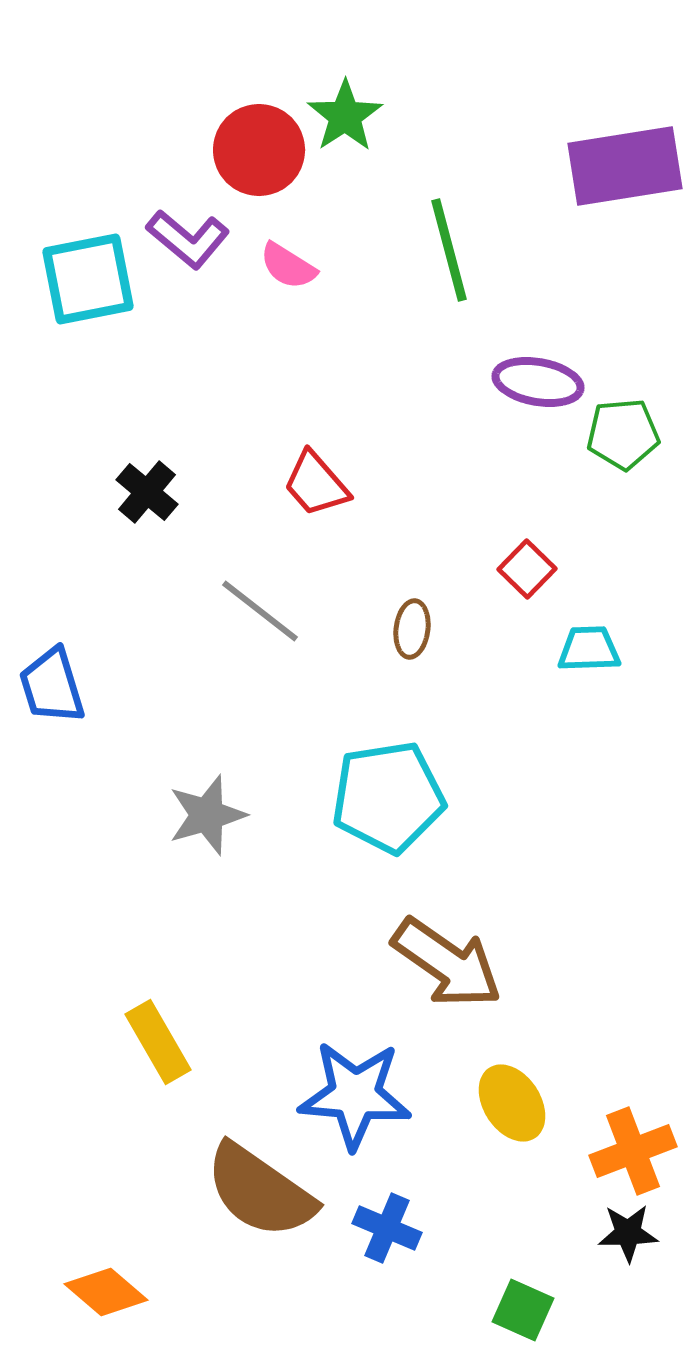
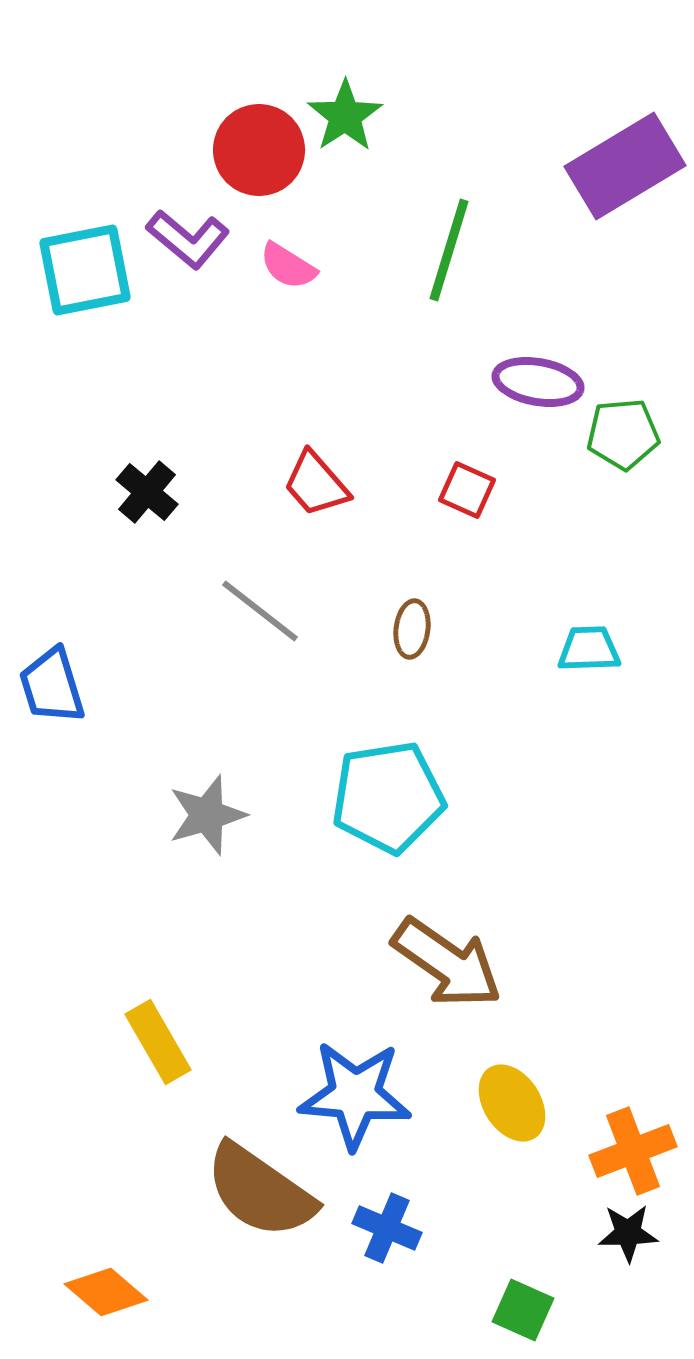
purple rectangle: rotated 22 degrees counterclockwise
green line: rotated 32 degrees clockwise
cyan square: moved 3 px left, 9 px up
red square: moved 60 px left, 79 px up; rotated 20 degrees counterclockwise
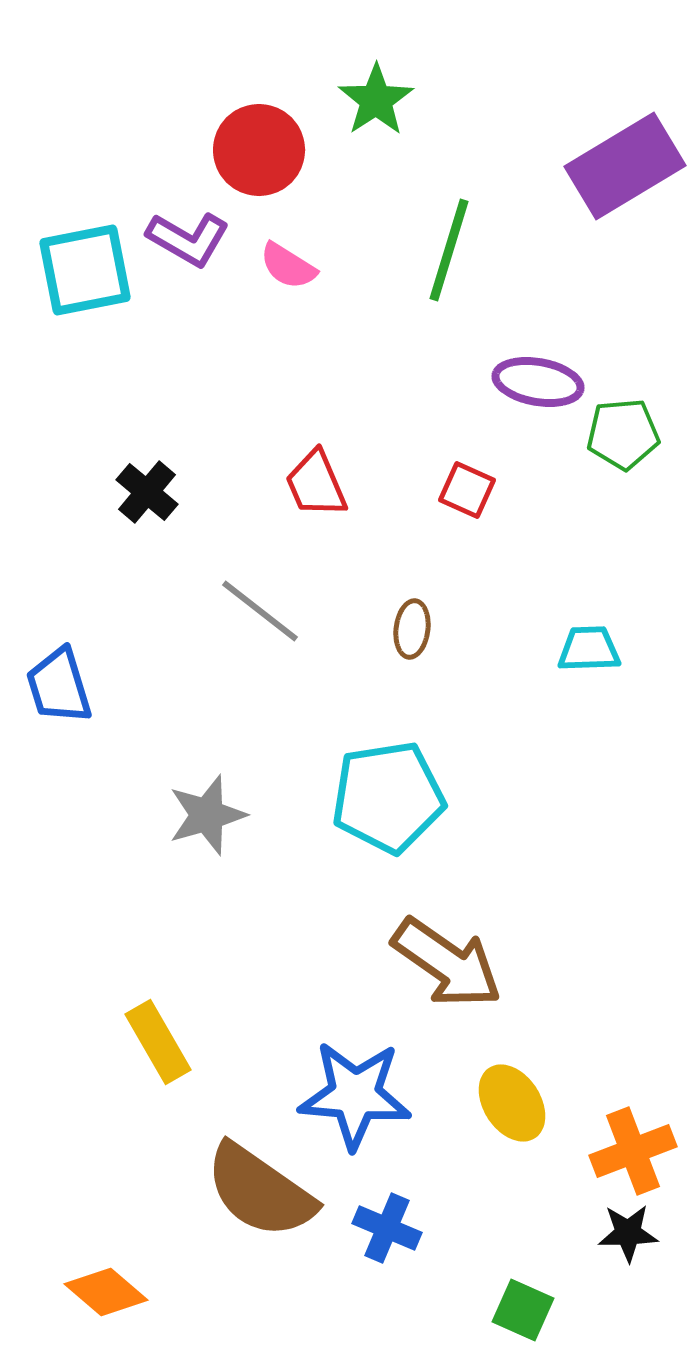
green star: moved 31 px right, 16 px up
purple L-shape: rotated 10 degrees counterclockwise
red trapezoid: rotated 18 degrees clockwise
blue trapezoid: moved 7 px right
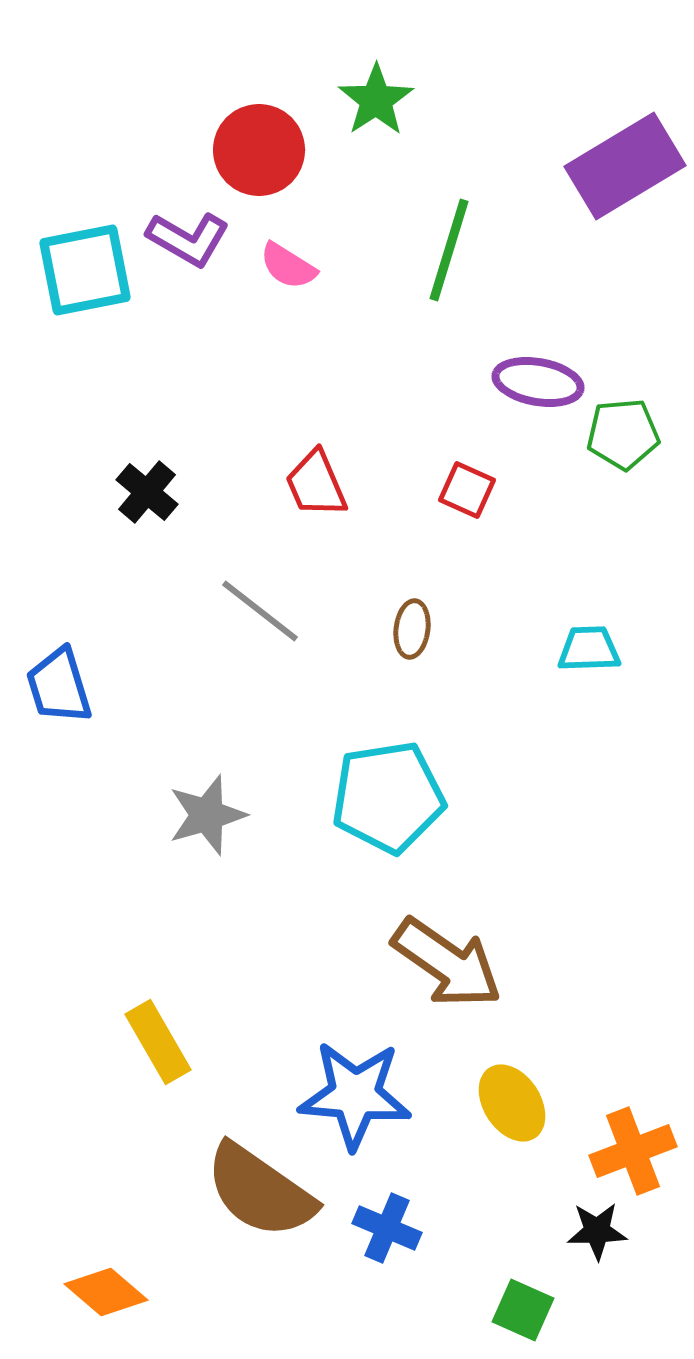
black star: moved 31 px left, 2 px up
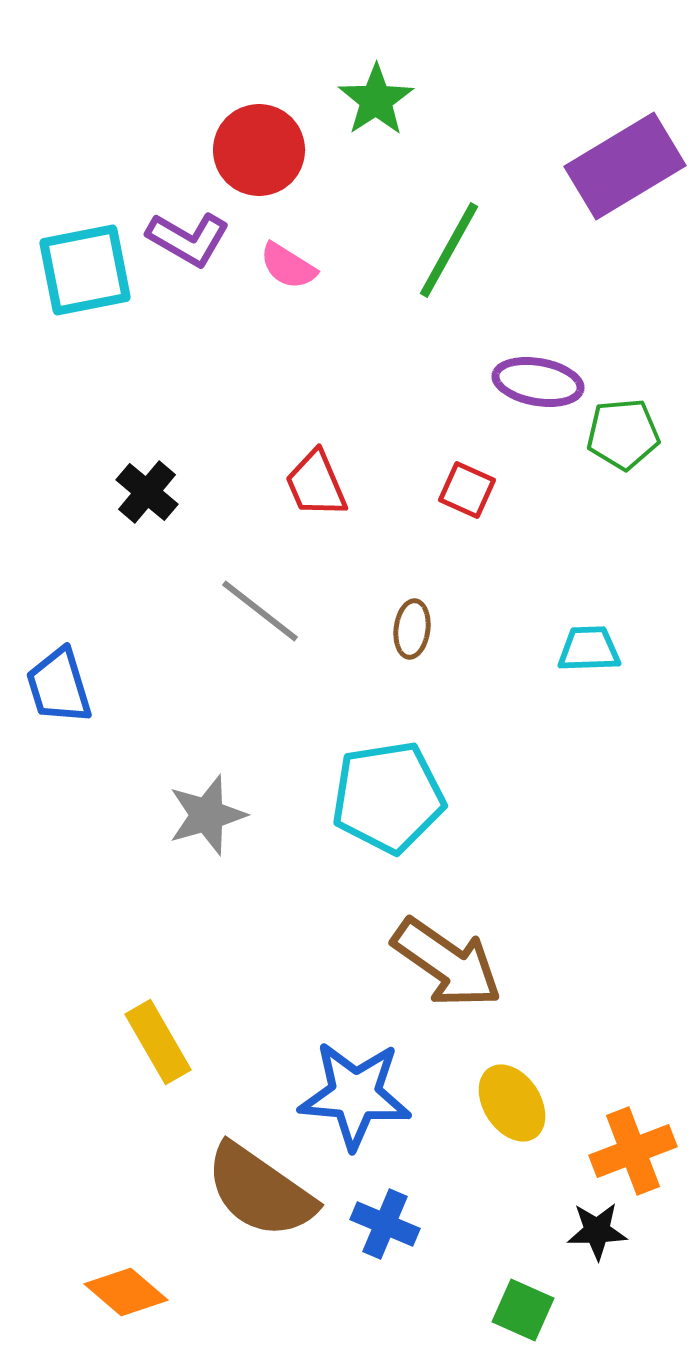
green line: rotated 12 degrees clockwise
blue cross: moved 2 px left, 4 px up
orange diamond: moved 20 px right
